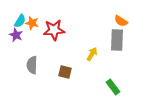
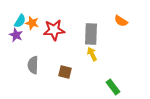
gray rectangle: moved 26 px left, 6 px up
yellow arrow: rotated 56 degrees counterclockwise
gray semicircle: moved 1 px right
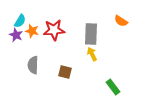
orange star: moved 8 px down
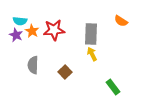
cyan semicircle: rotated 64 degrees clockwise
orange star: rotated 16 degrees clockwise
brown square: rotated 32 degrees clockwise
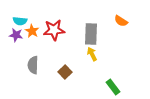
purple star: rotated 16 degrees counterclockwise
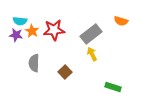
orange semicircle: rotated 16 degrees counterclockwise
gray rectangle: rotated 50 degrees clockwise
gray semicircle: moved 1 px right, 2 px up
green rectangle: rotated 35 degrees counterclockwise
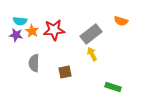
brown square: rotated 32 degrees clockwise
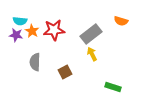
gray semicircle: moved 1 px right, 1 px up
brown square: rotated 16 degrees counterclockwise
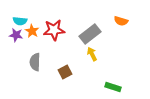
gray rectangle: moved 1 px left
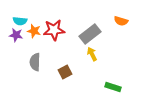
orange star: moved 2 px right; rotated 16 degrees counterclockwise
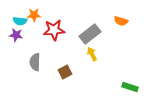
orange star: moved 16 px up; rotated 16 degrees counterclockwise
green rectangle: moved 17 px right
